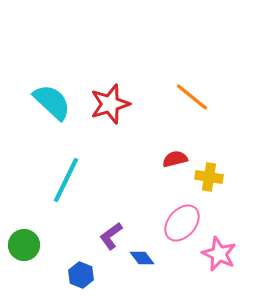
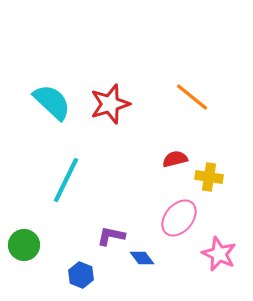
pink ellipse: moved 3 px left, 5 px up
purple L-shape: rotated 48 degrees clockwise
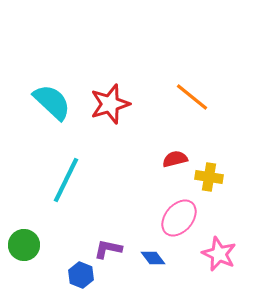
purple L-shape: moved 3 px left, 13 px down
blue diamond: moved 11 px right
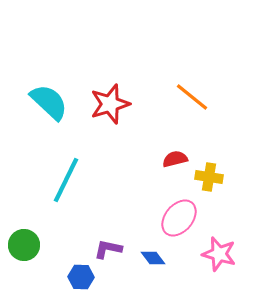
cyan semicircle: moved 3 px left
pink star: rotated 8 degrees counterclockwise
blue hexagon: moved 2 px down; rotated 20 degrees counterclockwise
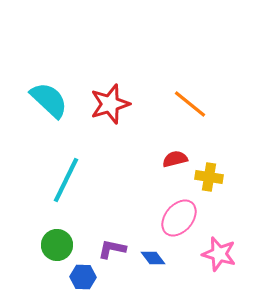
orange line: moved 2 px left, 7 px down
cyan semicircle: moved 2 px up
green circle: moved 33 px right
purple L-shape: moved 4 px right
blue hexagon: moved 2 px right
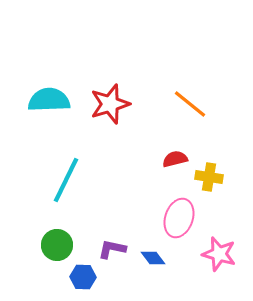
cyan semicircle: rotated 45 degrees counterclockwise
pink ellipse: rotated 21 degrees counterclockwise
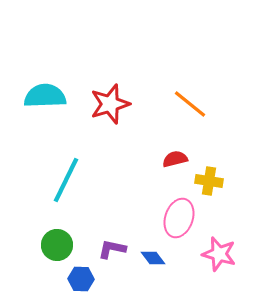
cyan semicircle: moved 4 px left, 4 px up
yellow cross: moved 4 px down
blue hexagon: moved 2 px left, 2 px down
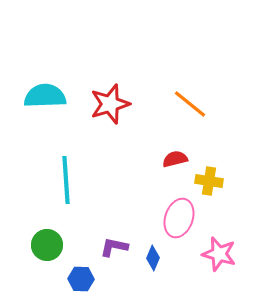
cyan line: rotated 30 degrees counterclockwise
green circle: moved 10 px left
purple L-shape: moved 2 px right, 2 px up
blue diamond: rotated 60 degrees clockwise
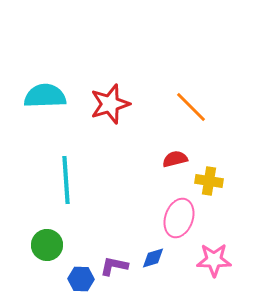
orange line: moved 1 px right, 3 px down; rotated 6 degrees clockwise
purple L-shape: moved 19 px down
pink star: moved 5 px left, 6 px down; rotated 16 degrees counterclockwise
blue diamond: rotated 50 degrees clockwise
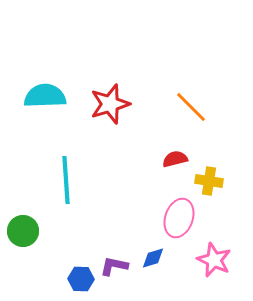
green circle: moved 24 px left, 14 px up
pink star: rotated 24 degrees clockwise
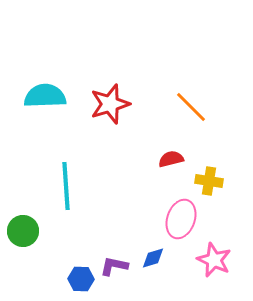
red semicircle: moved 4 px left
cyan line: moved 6 px down
pink ellipse: moved 2 px right, 1 px down
